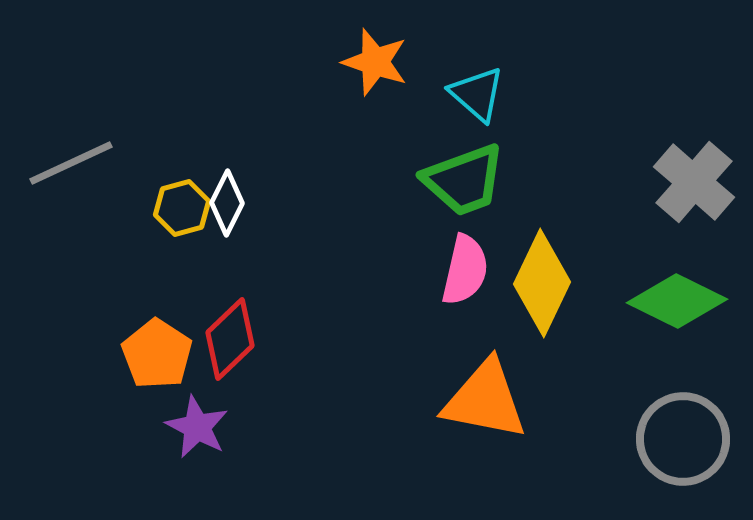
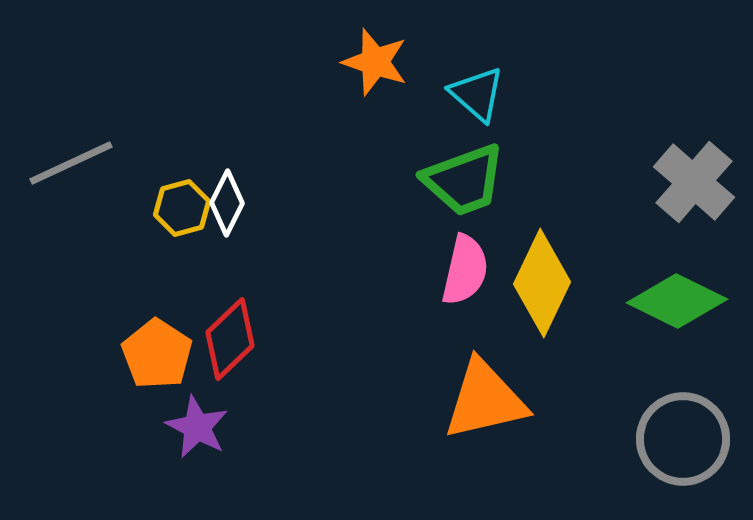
orange triangle: rotated 24 degrees counterclockwise
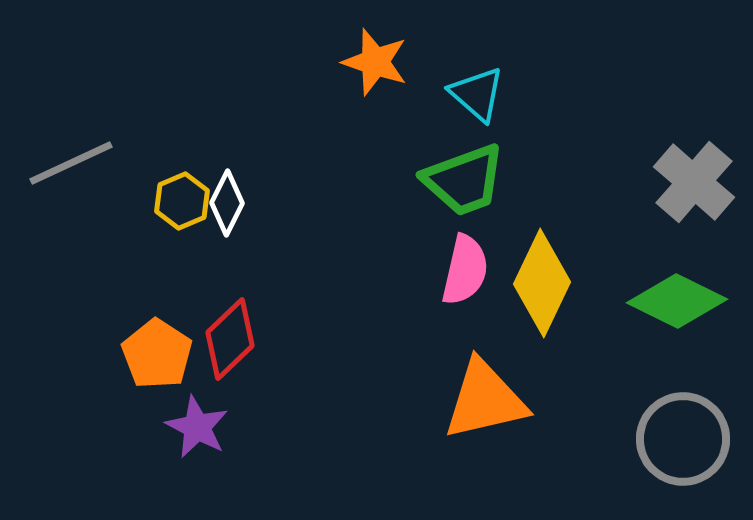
yellow hexagon: moved 7 px up; rotated 8 degrees counterclockwise
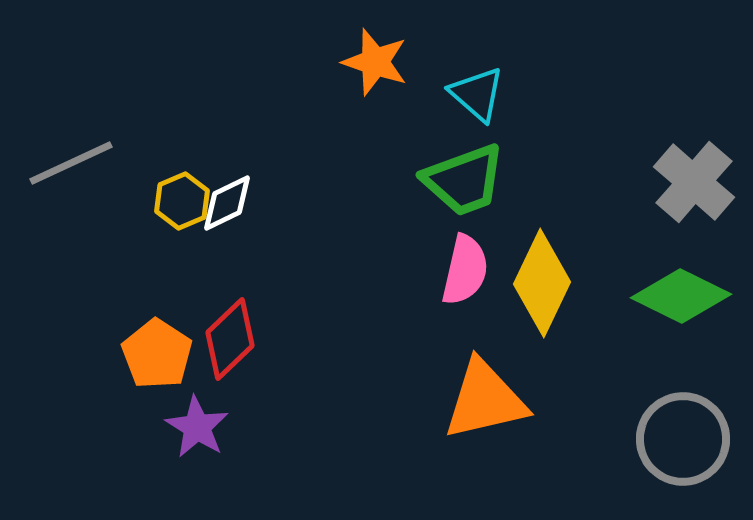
white diamond: rotated 38 degrees clockwise
green diamond: moved 4 px right, 5 px up
purple star: rotated 4 degrees clockwise
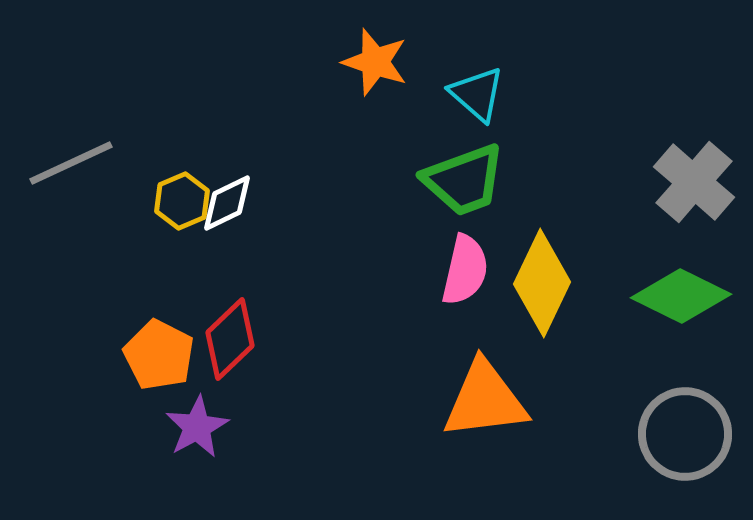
orange pentagon: moved 2 px right, 1 px down; rotated 6 degrees counterclockwise
orange triangle: rotated 6 degrees clockwise
purple star: rotated 12 degrees clockwise
gray circle: moved 2 px right, 5 px up
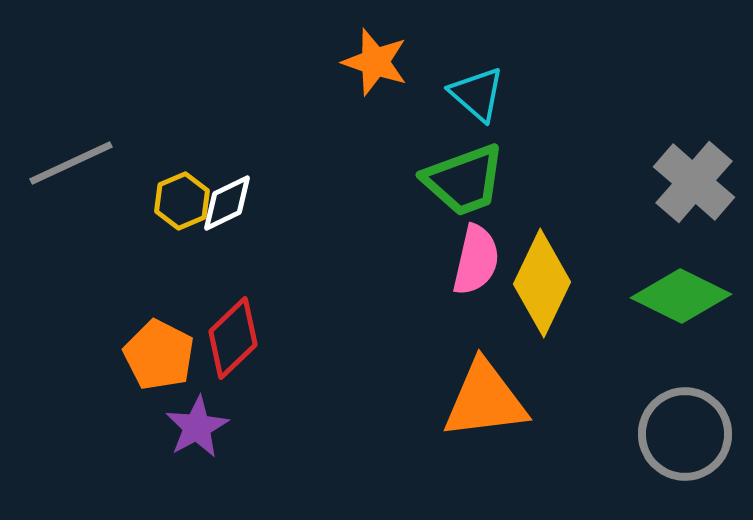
pink semicircle: moved 11 px right, 10 px up
red diamond: moved 3 px right, 1 px up
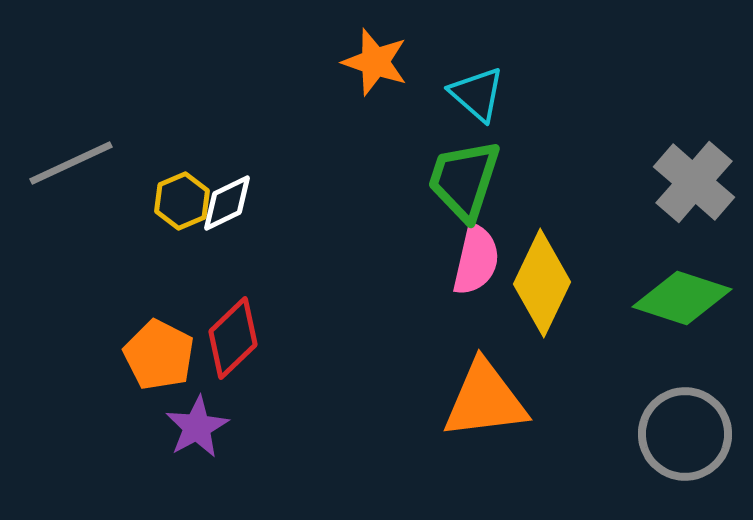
green trapezoid: rotated 128 degrees clockwise
green diamond: moved 1 px right, 2 px down; rotated 8 degrees counterclockwise
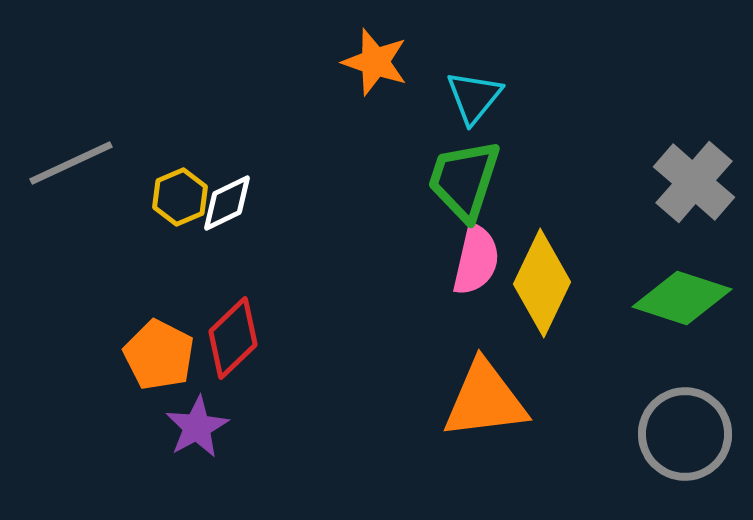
cyan triangle: moved 3 px left, 3 px down; rotated 28 degrees clockwise
yellow hexagon: moved 2 px left, 4 px up
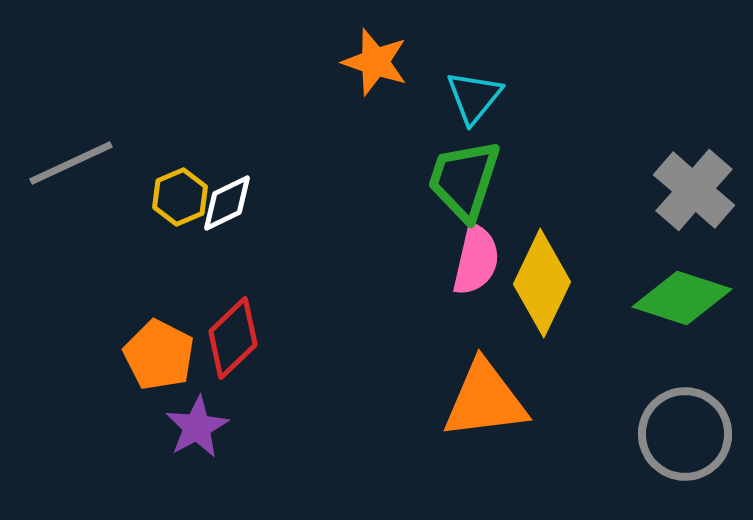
gray cross: moved 8 px down
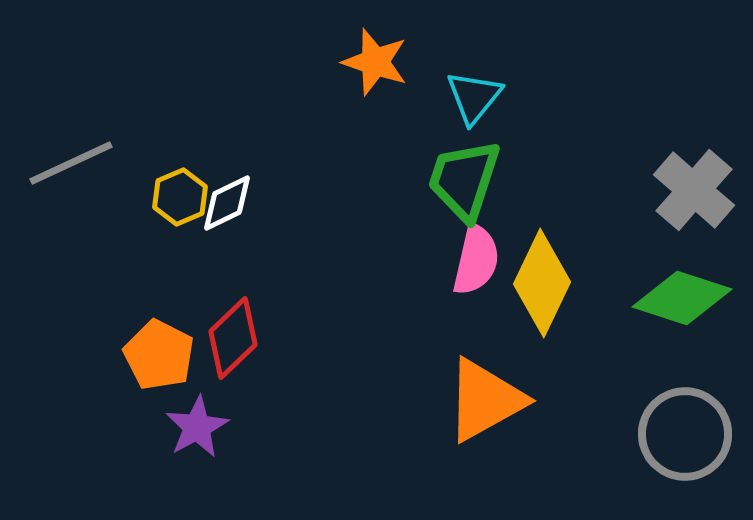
orange triangle: rotated 22 degrees counterclockwise
